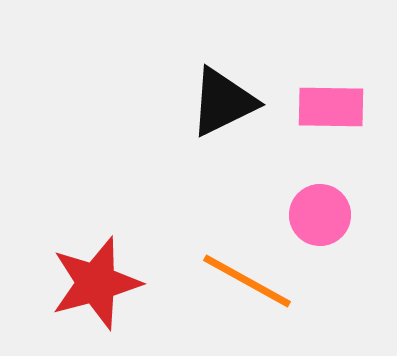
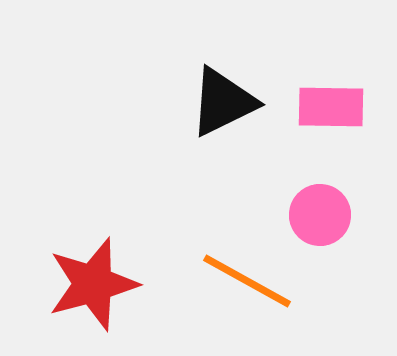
red star: moved 3 px left, 1 px down
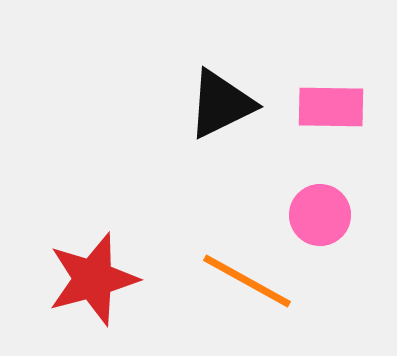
black triangle: moved 2 px left, 2 px down
red star: moved 5 px up
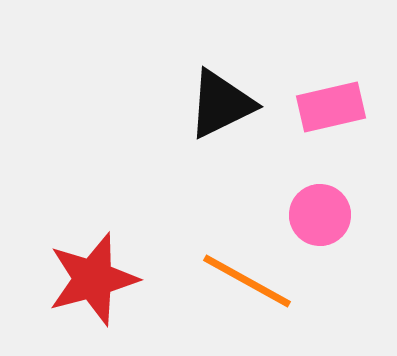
pink rectangle: rotated 14 degrees counterclockwise
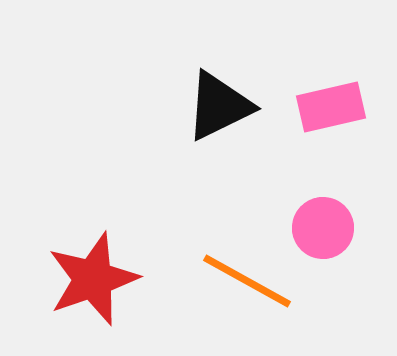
black triangle: moved 2 px left, 2 px down
pink circle: moved 3 px right, 13 px down
red star: rotated 4 degrees counterclockwise
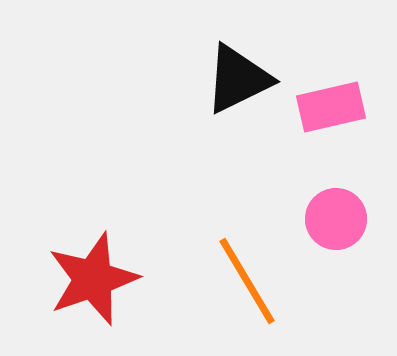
black triangle: moved 19 px right, 27 px up
pink circle: moved 13 px right, 9 px up
orange line: rotated 30 degrees clockwise
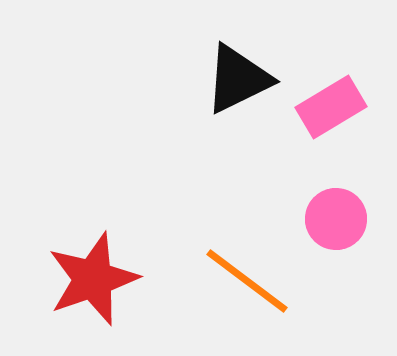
pink rectangle: rotated 18 degrees counterclockwise
orange line: rotated 22 degrees counterclockwise
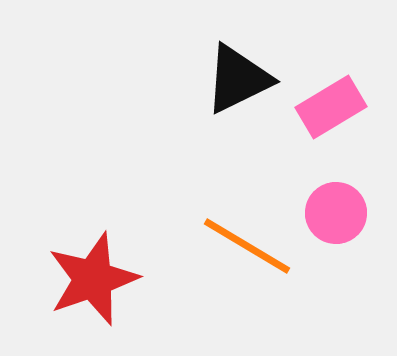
pink circle: moved 6 px up
orange line: moved 35 px up; rotated 6 degrees counterclockwise
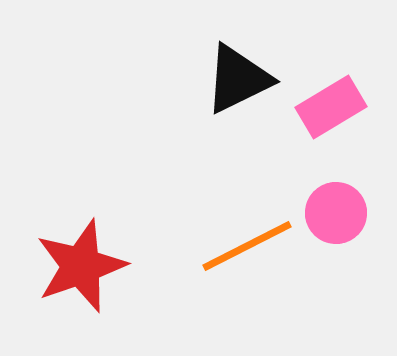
orange line: rotated 58 degrees counterclockwise
red star: moved 12 px left, 13 px up
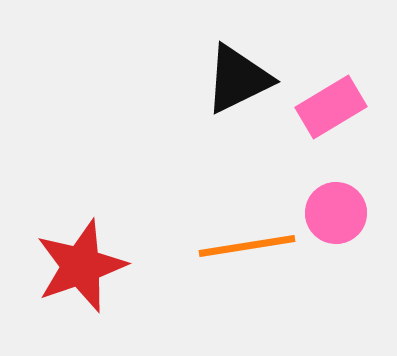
orange line: rotated 18 degrees clockwise
